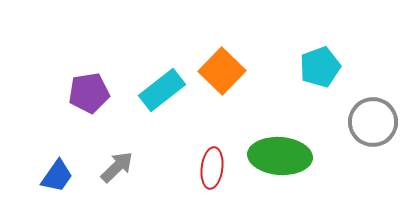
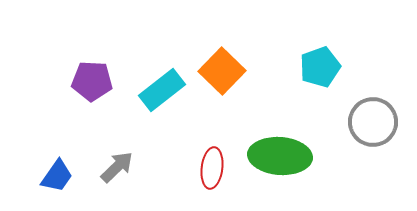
purple pentagon: moved 3 px right, 12 px up; rotated 12 degrees clockwise
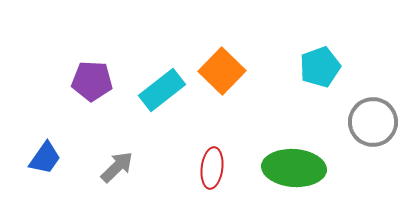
green ellipse: moved 14 px right, 12 px down
blue trapezoid: moved 12 px left, 18 px up
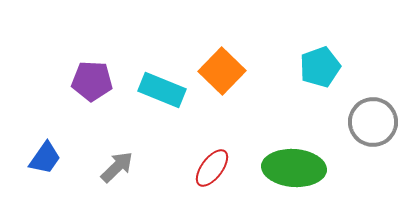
cyan rectangle: rotated 60 degrees clockwise
red ellipse: rotated 30 degrees clockwise
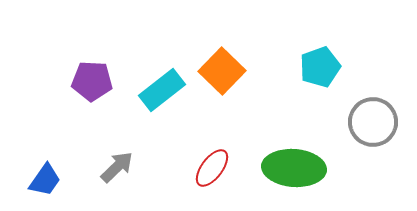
cyan rectangle: rotated 60 degrees counterclockwise
blue trapezoid: moved 22 px down
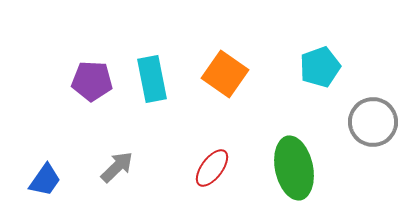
orange square: moved 3 px right, 3 px down; rotated 9 degrees counterclockwise
cyan rectangle: moved 10 px left, 11 px up; rotated 63 degrees counterclockwise
green ellipse: rotated 74 degrees clockwise
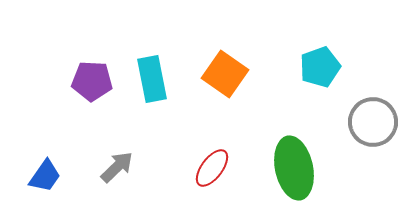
blue trapezoid: moved 4 px up
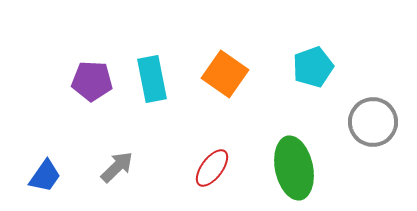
cyan pentagon: moved 7 px left
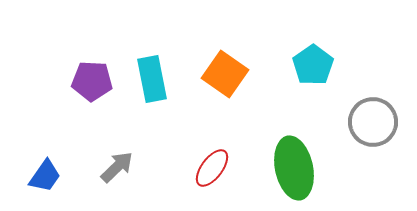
cyan pentagon: moved 2 px up; rotated 15 degrees counterclockwise
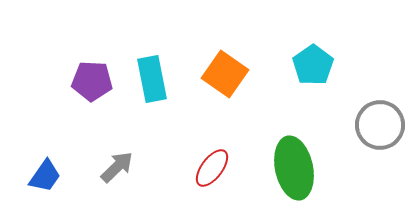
gray circle: moved 7 px right, 3 px down
